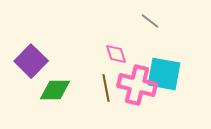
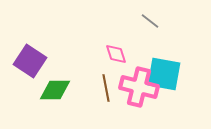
purple square: moved 1 px left; rotated 12 degrees counterclockwise
pink cross: moved 2 px right, 2 px down
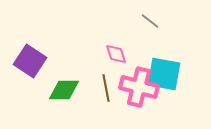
green diamond: moved 9 px right
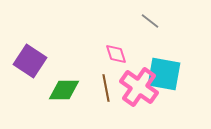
pink cross: rotated 21 degrees clockwise
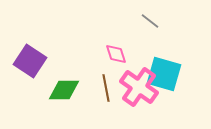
cyan square: rotated 6 degrees clockwise
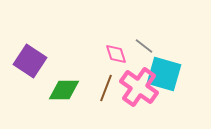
gray line: moved 6 px left, 25 px down
brown line: rotated 32 degrees clockwise
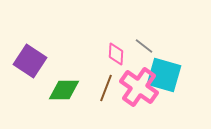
pink diamond: rotated 20 degrees clockwise
cyan square: moved 1 px down
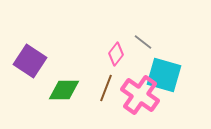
gray line: moved 1 px left, 4 px up
pink diamond: rotated 35 degrees clockwise
pink cross: moved 1 px right, 8 px down
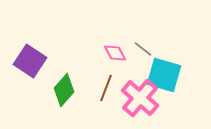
gray line: moved 7 px down
pink diamond: moved 1 px left, 1 px up; rotated 65 degrees counterclockwise
green diamond: rotated 48 degrees counterclockwise
pink cross: moved 3 px down; rotated 6 degrees clockwise
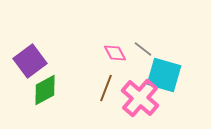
purple square: rotated 20 degrees clockwise
green diamond: moved 19 px left; rotated 20 degrees clockwise
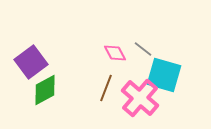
purple square: moved 1 px right, 1 px down
